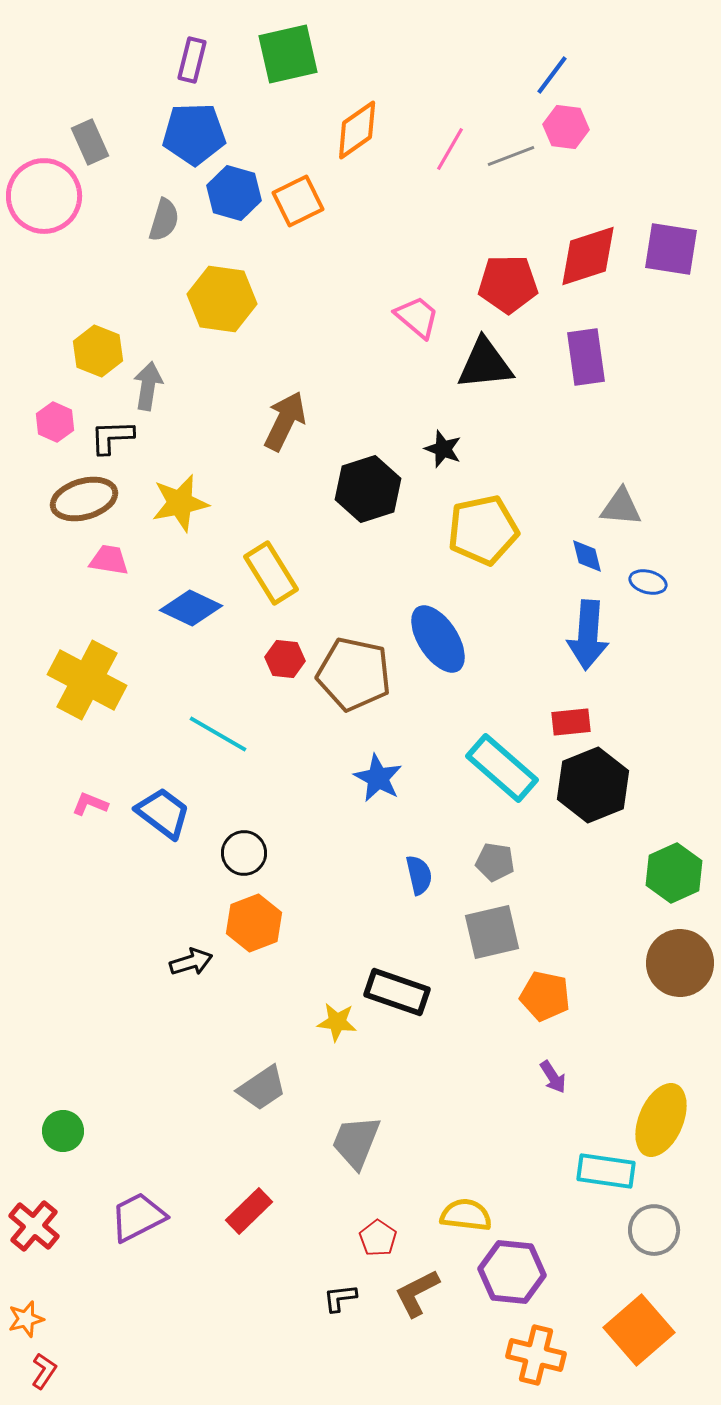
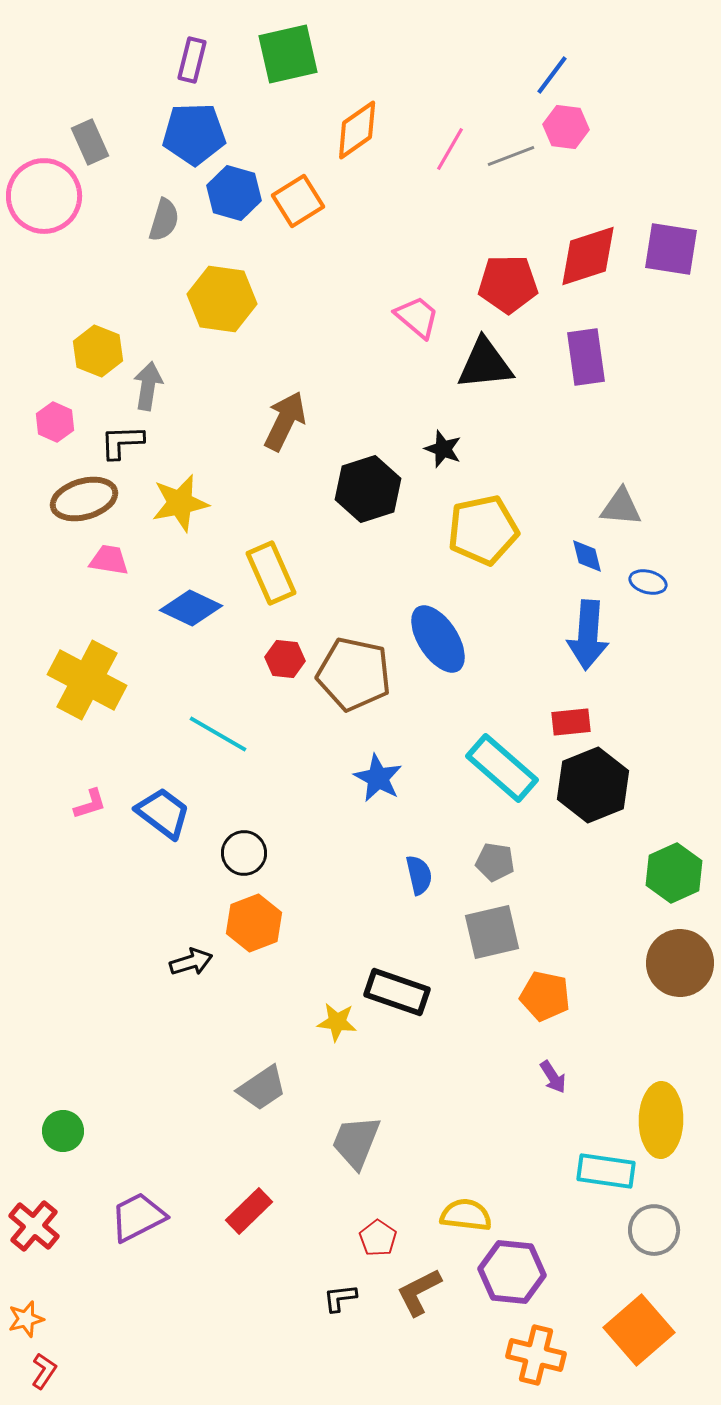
orange square at (298, 201): rotated 6 degrees counterclockwise
black L-shape at (112, 437): moved 10 px right, 5 px down
yellow rectangle at (271, 573): rotated 8 degrees clockwise
pink L-shape at (90, 804): rotated 141 degrees clockwise
yellow ellipse at (661, 1120): rotated 22 degrees counterclockwise
brown L-shape at (417, 1293): moved 2 px right, 1 px up
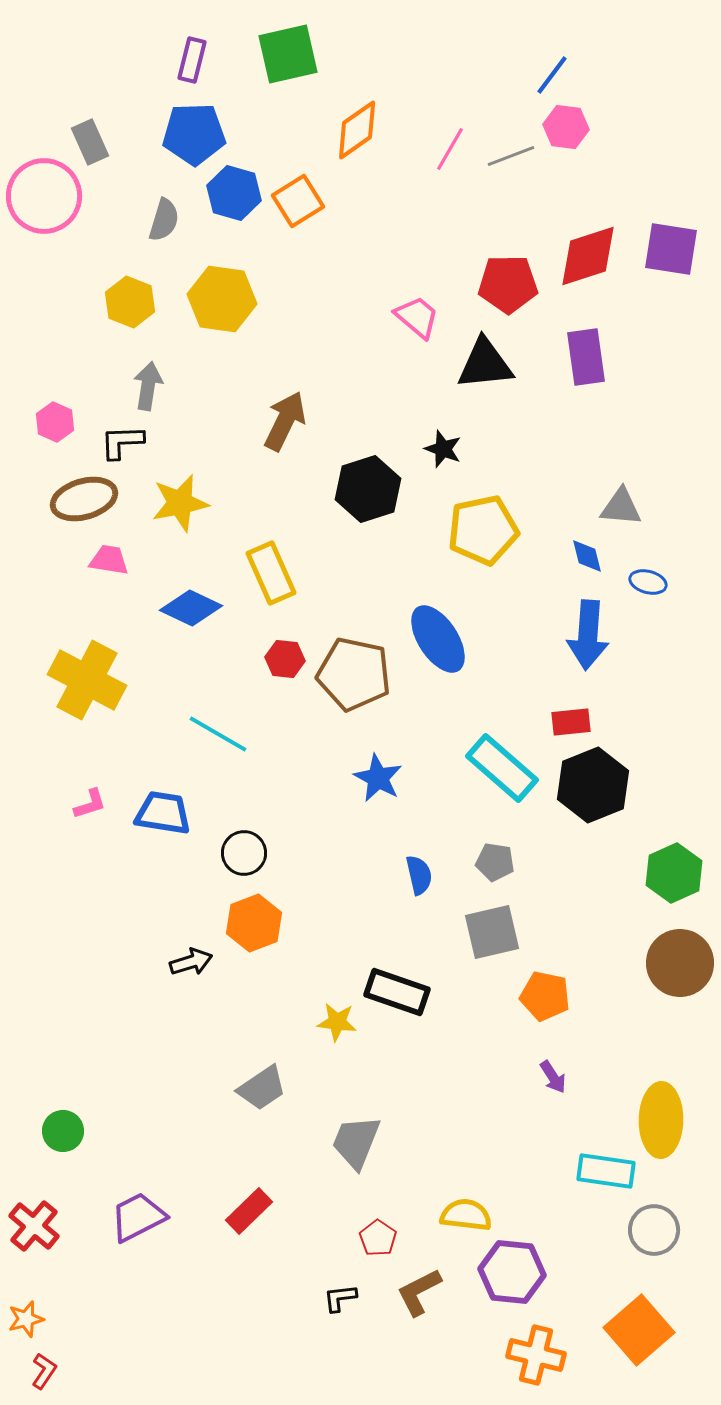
yellow hexagon at (98, 351): moved 32 px right, 49 px up
blue trapezoid at (163, 813): rotated 28 degrees counterclockwise
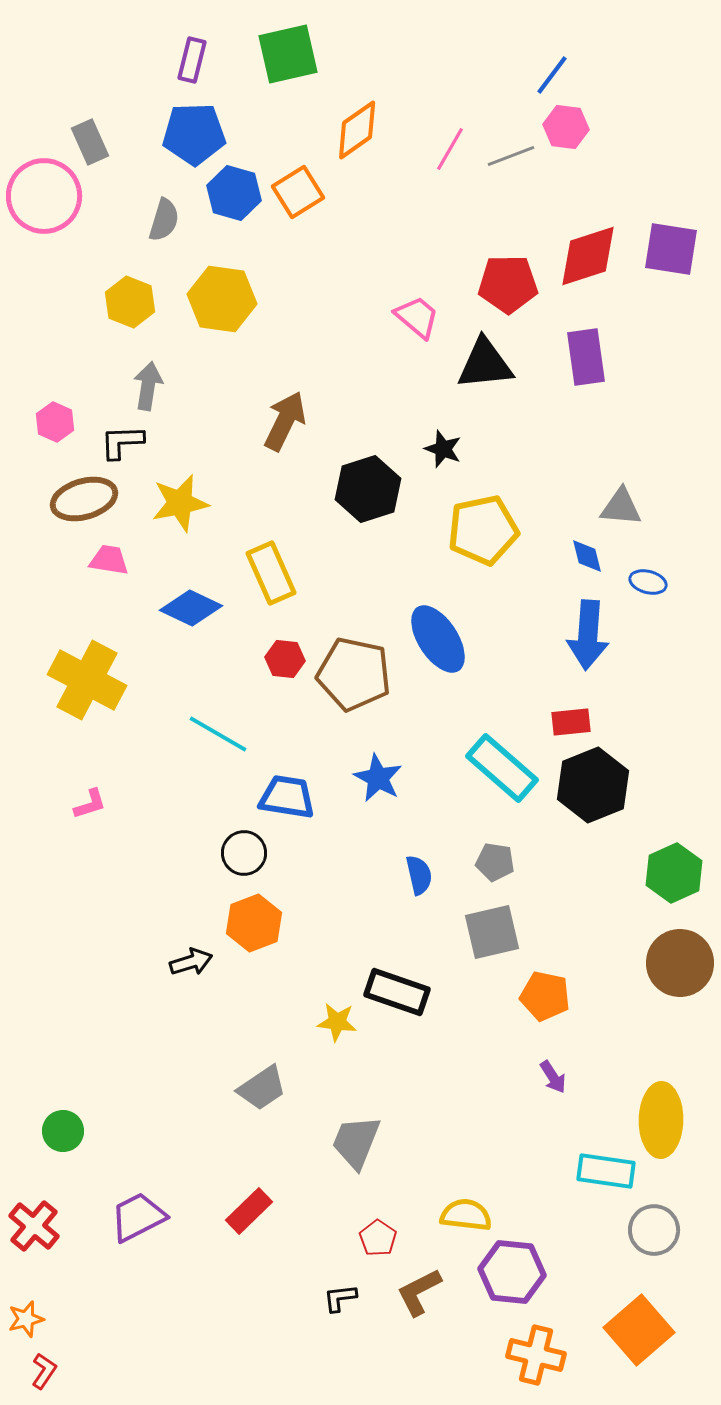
orange square at (298, 201): moved 9 px up
blue trapezoid at (163, 813): moved 124 px right, 16 px up
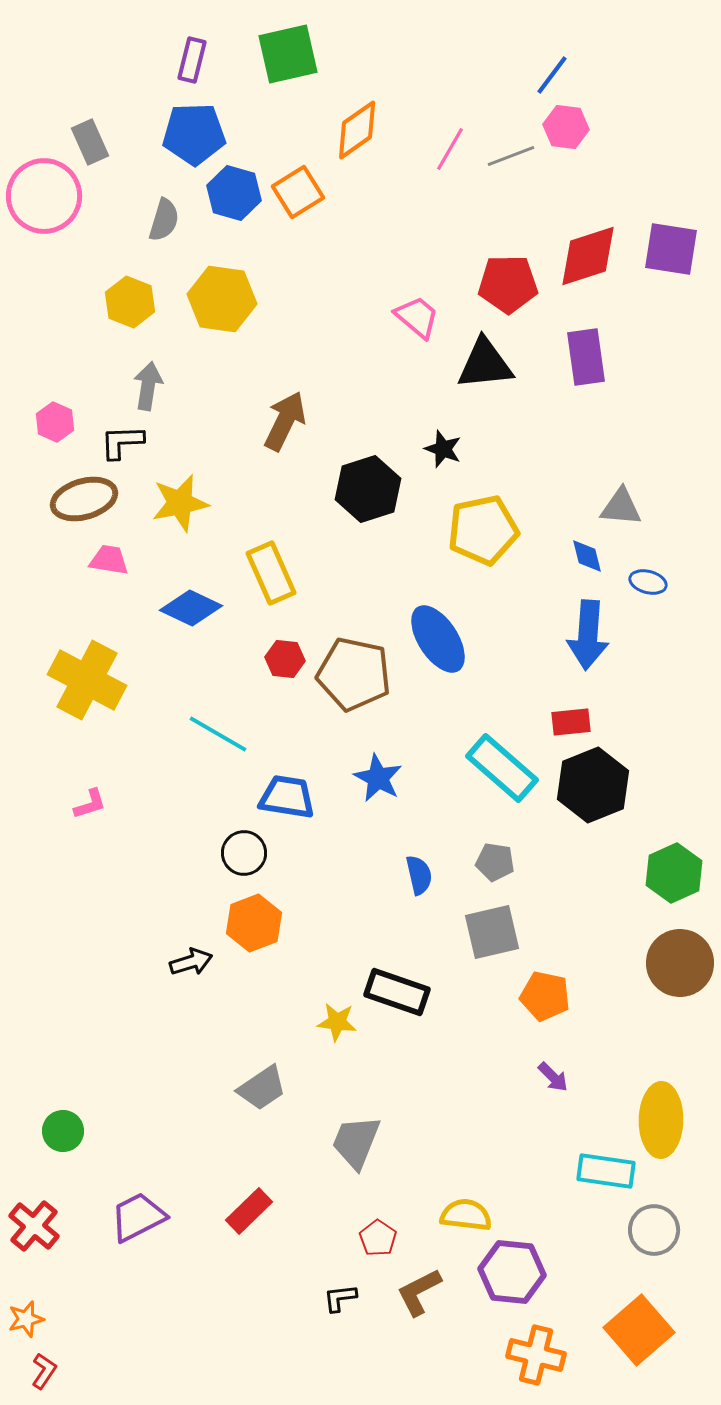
purple arrow at (553, 1077): rotated 12 degrees counterclockwise
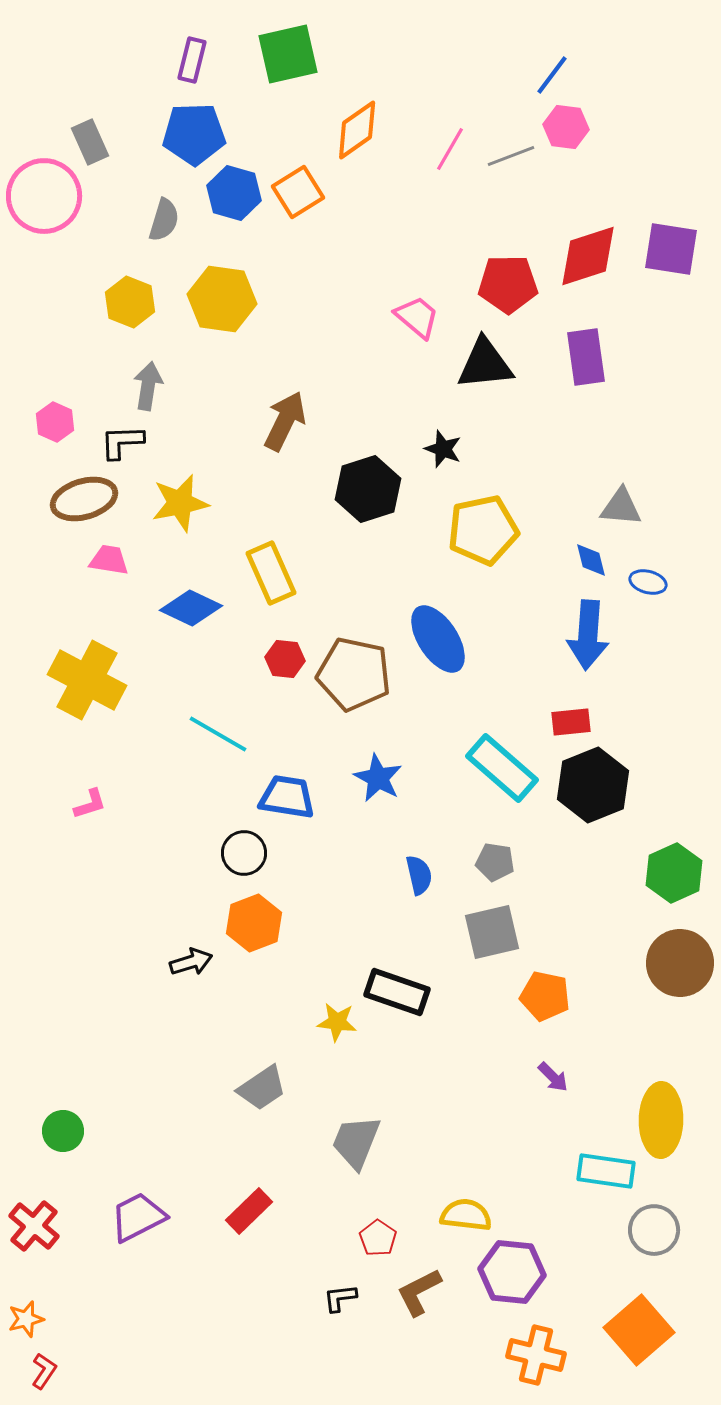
blue diamond at (587, 556): moved 4 px right, 4 px down
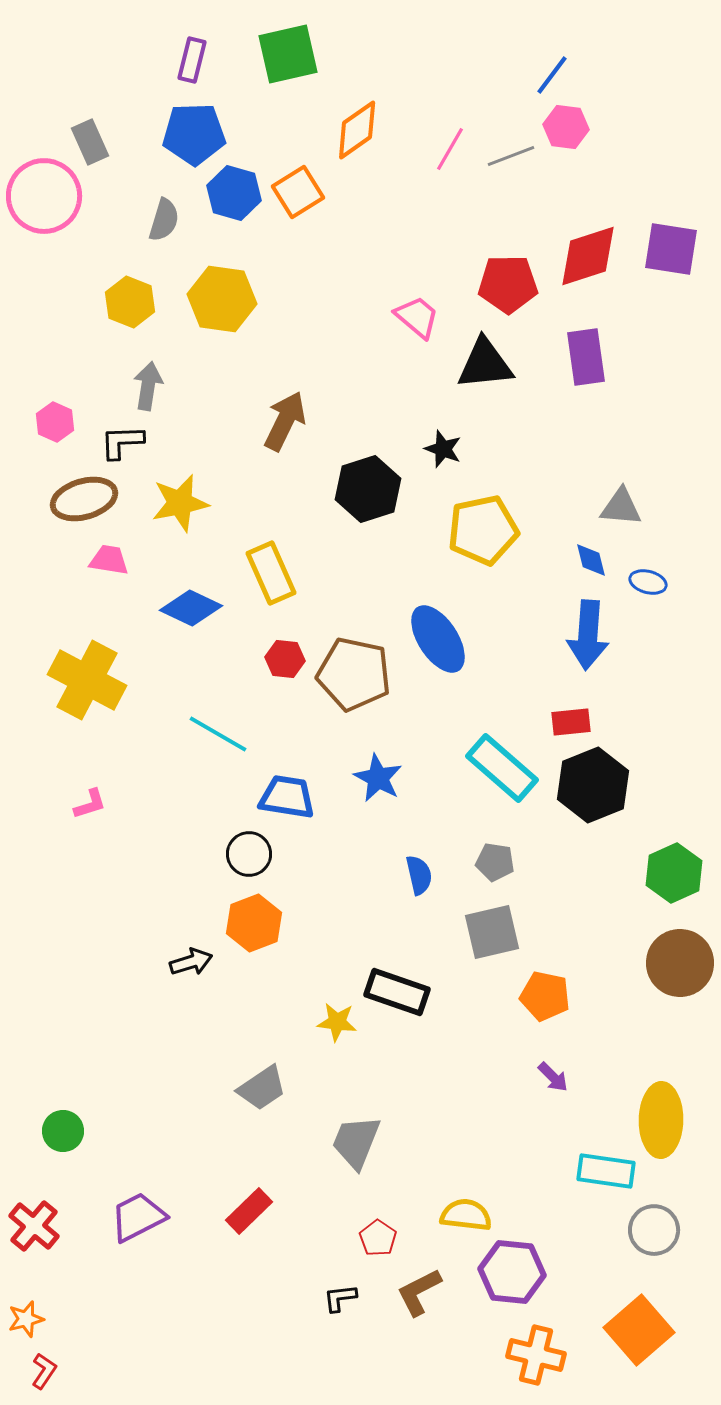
black circle at (244, 853): moved 5 px right, 1 px down
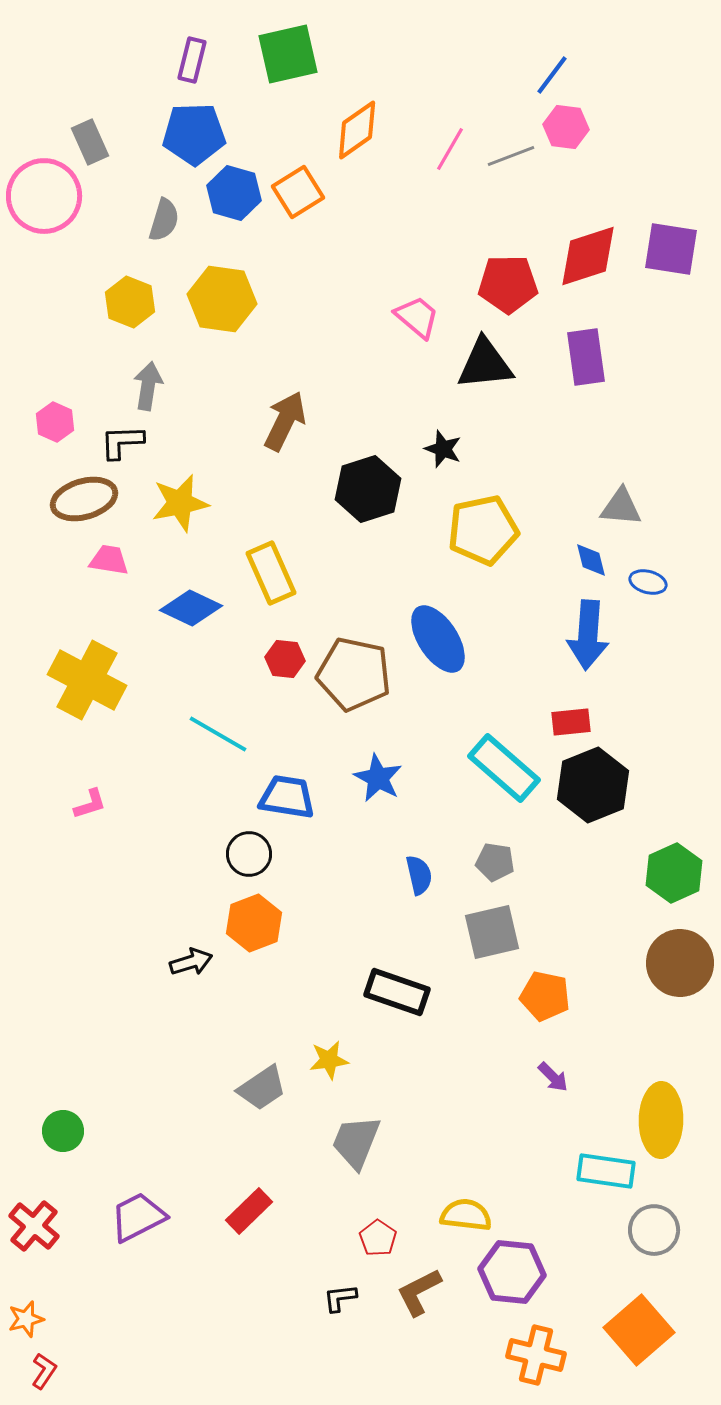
cyan rectangle at (502, 768): moved 2 px right
yellow star at (337, 1022): moved 8 px left, 38 px down; rotated 15 degrees counterclockwise
